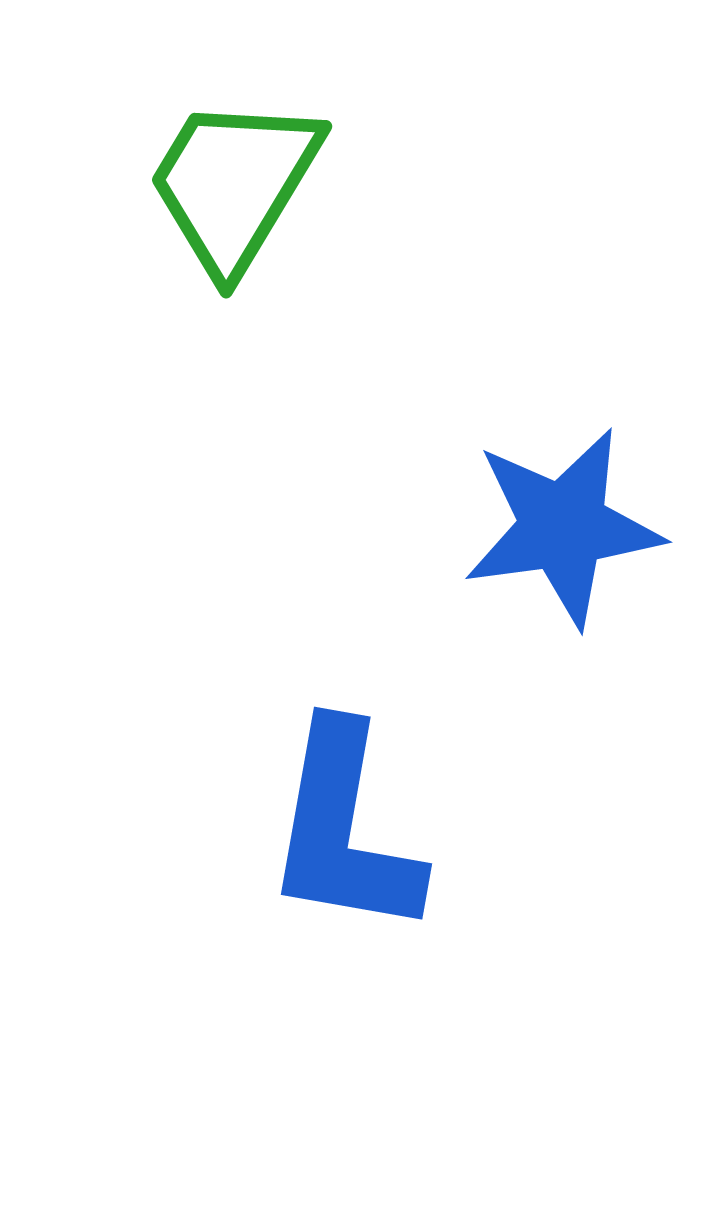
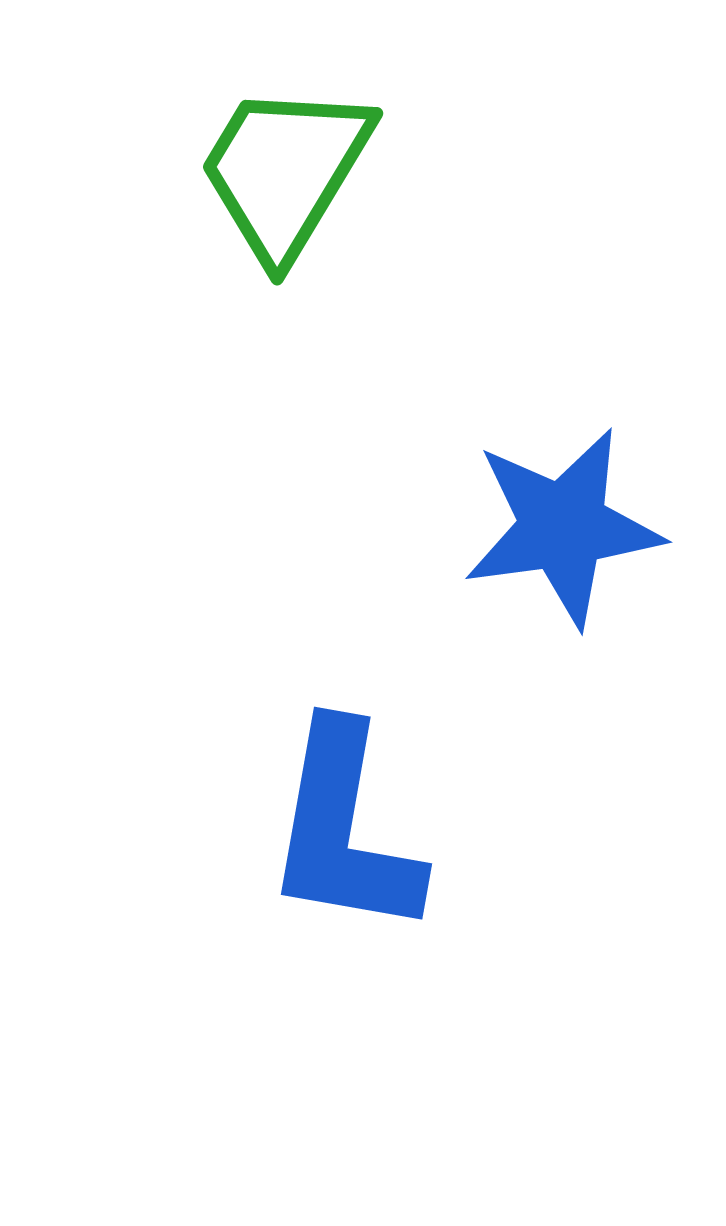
green trapezoid: moved 51 px right, 13 px up
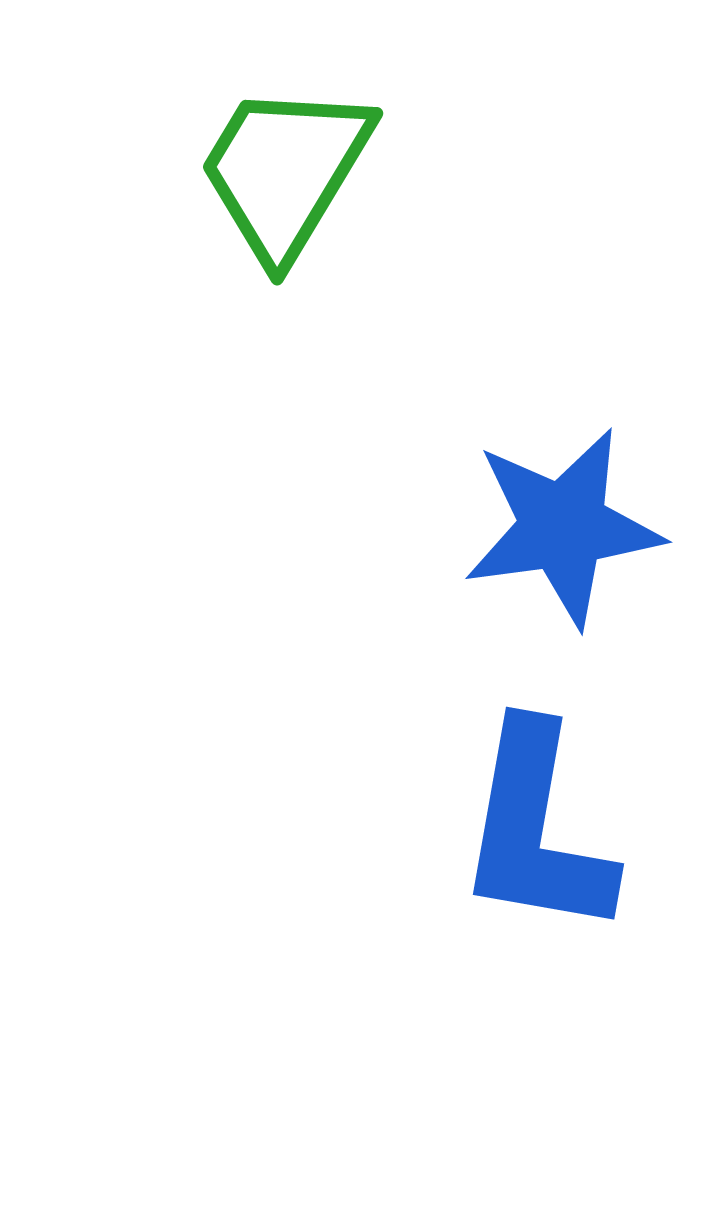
blue L-shape: moved 192 px right
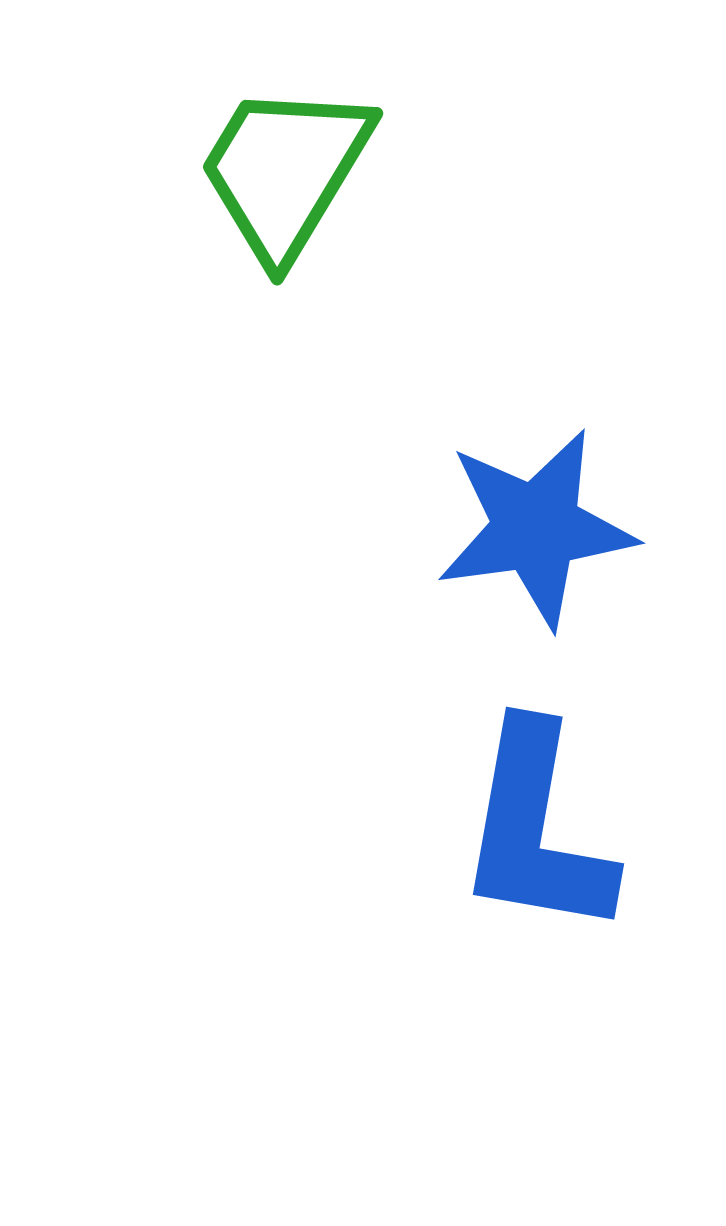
blue star: moved 27 px left, 1 px down
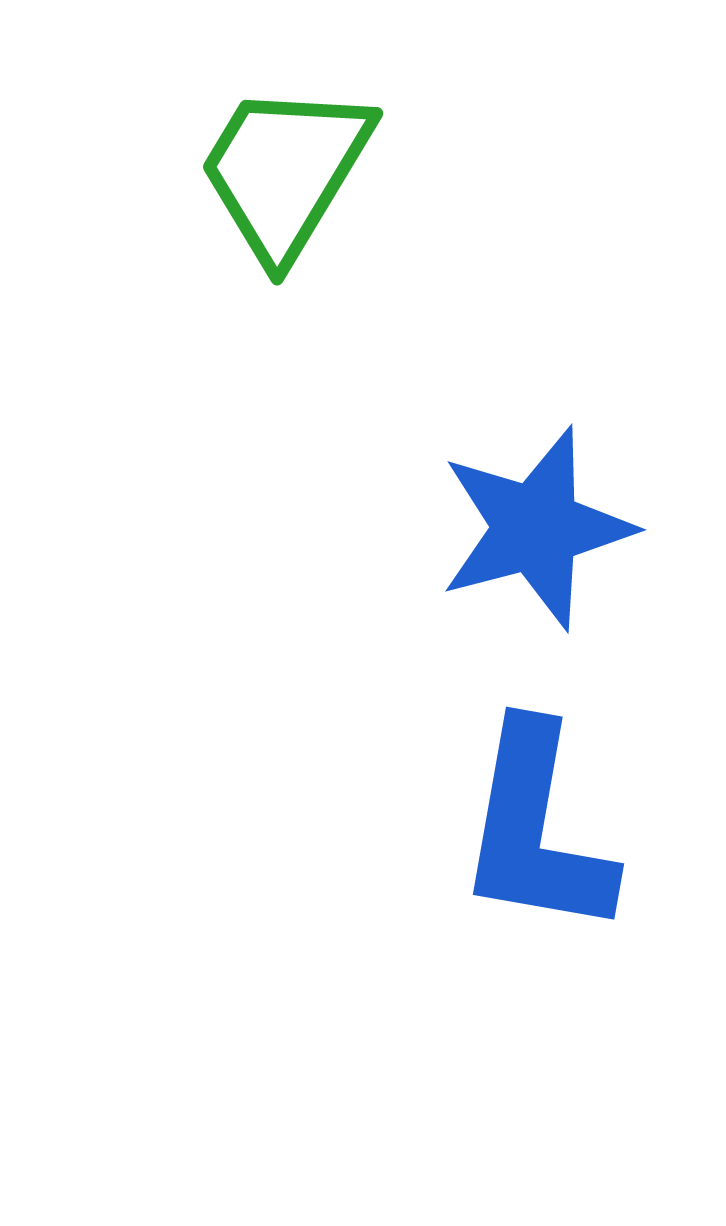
blue star: rotated 7 degrees counterclockwise
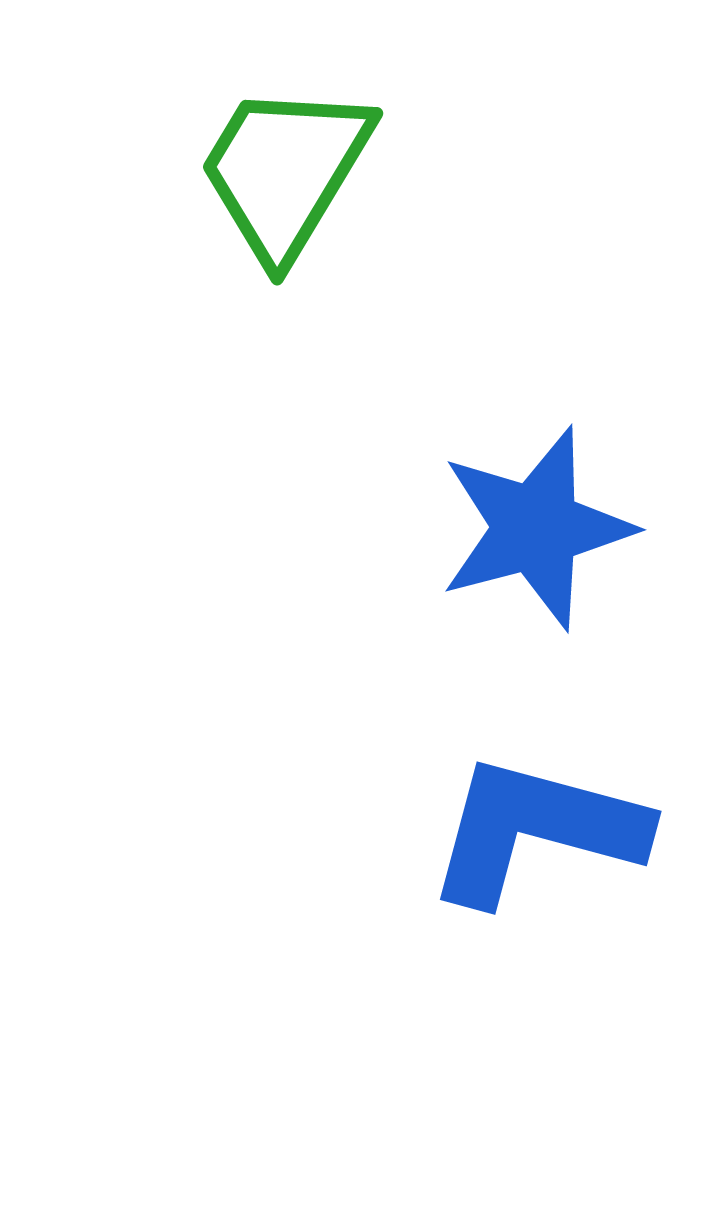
blue L-shape: rotated 95 degrees clockwise
